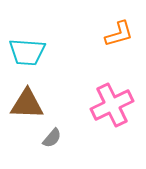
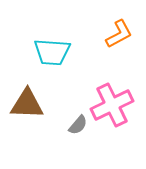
orange L-shape: rotated 12 degrees counterclockwise
cyan trapezoid: moved 25 px right
gray semicircle: moved 26 px right, 13 px up
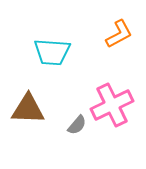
brown triangle: moved 1 px right, 5 px down
gray semicircle: moved 1 px left
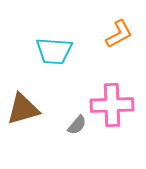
cyan trapezoid: moved 2 px right, 1 px up
pink cross: rotated 24 degrees clockwise
brown triangle: moved 5 px left; rotated 18 degrees counterclockwise
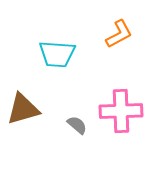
cyan trapezoid: moved 3 px right, 3 px down
pink cross: moved 9 px right, 6 px down
gray semicircle: rotated 90 degrees counterclockwise
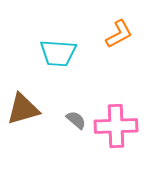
cyan trapezoid: moved 1 px right, 1 px up
pink cross: moved 5 px left, 15 px down
gray semicircle: moved 1 px left, 5 px up
